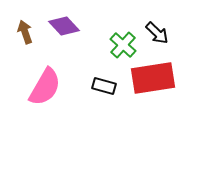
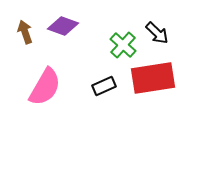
purple diamond: moved 1 px left; rotated 28 degrees counterclockwise
black rectangle: rotated 40 degrees counterclockwise
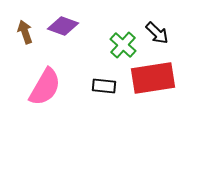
black rectangle: rotated 30 degrees clockwise
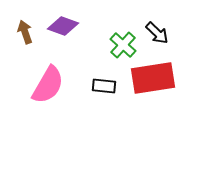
pink semicircle: moved 3 px right, 2 px up
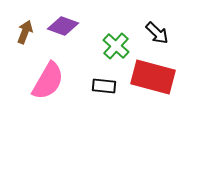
brown arrow: rotated 40 degrees clockwise
green cross: moved 7 px left, 1 px down
red rectangle: moved 1 px up; rotated 24 degrees clockwise
pink semicircle: moved 4 px up
